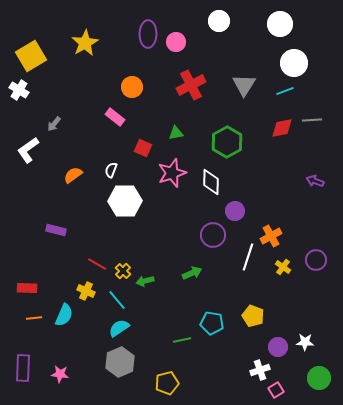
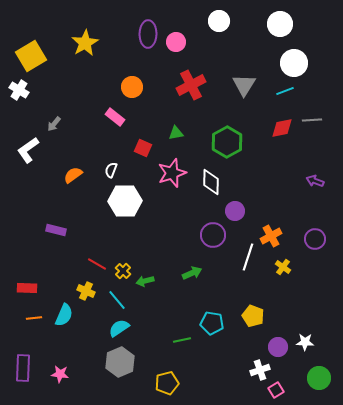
purple circle at (316, 260): moved 1 px left, 21 px up
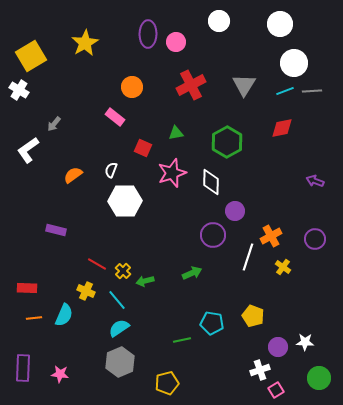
gray line at (312, 120): moved 29 px up
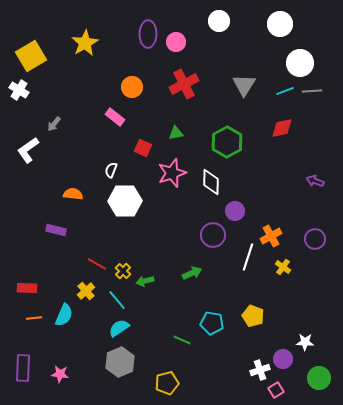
white circle at (294, 63): moved 6 px right
red cross at (191, 85): moved 7 px left, 1 px up
orange semicircle at (73, 175): moved 19 px down; rotated 42 degrees clockwise
yellow cross at (86, 291): rotated 24 degrees clockwise
green line at (182, 340): rotated 36 degrees clockwise
purple circle at (278, 347): moved 5 px right, 12 px down
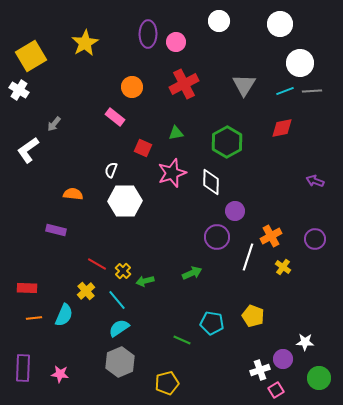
purple circle at (213, 235): moved 4 px right, 2 px down
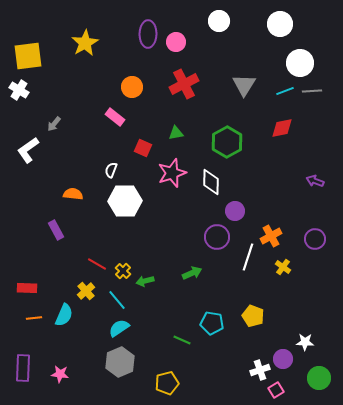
yellow square at (31, 56): moved 3 px left; rotated 24 degrees clockwise
purple rectangle at (56, 230): rotated 48 degrees clockwise
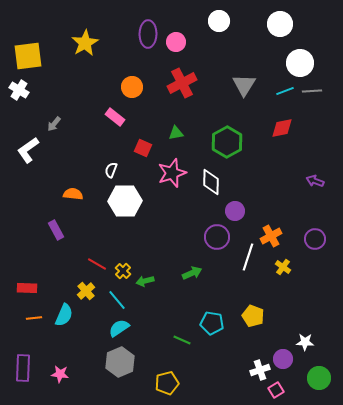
red cross at (184, 84): moved 2 px left, 1 px up
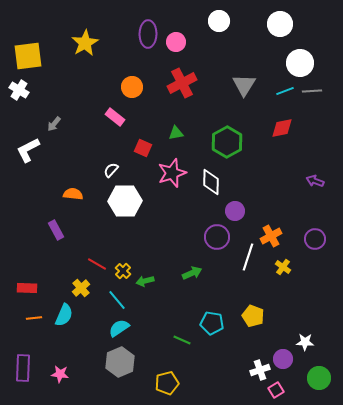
white L-shape at (28, 150): rotated 8 degrees clockwise
white semicircle at (111, 170): rotated 21 degrees clockwise
yellow cross at (86, 291): moved 5 px left, 3 px up
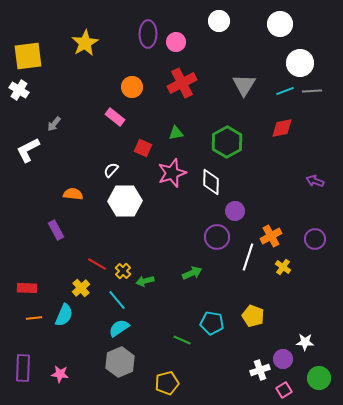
pink square at (276, 390): moved 8 px right
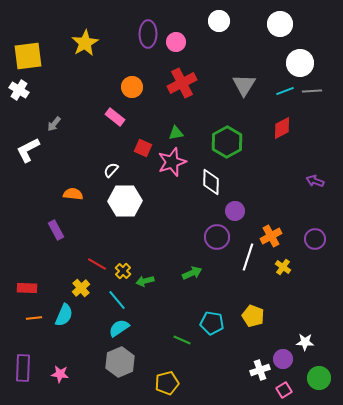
red diamond at (282, 128): rotated 15 degrees counterclockwise
pink star at (172, 173): moved 11 px up
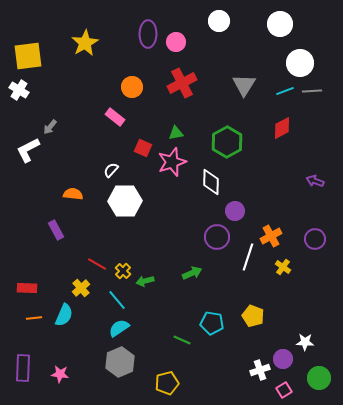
gray arrow at (54, 124): moved 4 px left, 3 px down
